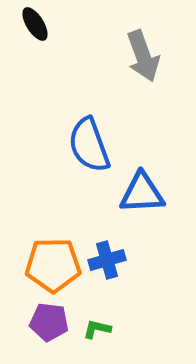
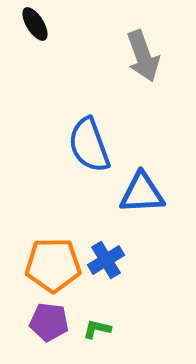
blue cross: moved 1 px left; rotated 15 degrees counterclockwise
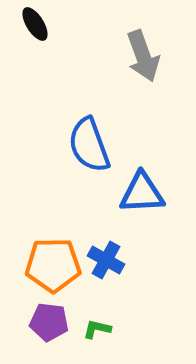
blue cross: rotated 30 degrees counterclockwise
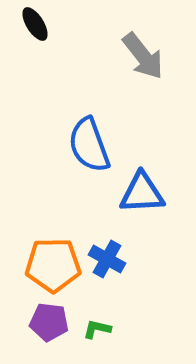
gray arrow: rotated 18 degrees counterclockwise
blue cross: moved 1 px right, 1 px up
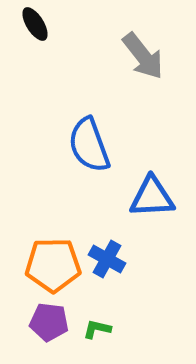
blue triangle: moved 10 px right, 4 px down
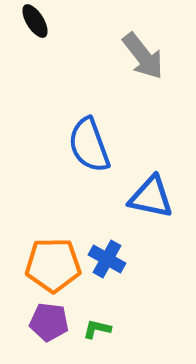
black ellipse: moved 3 px up
blue triangle: moved 1 px left; rotated 15 degrees clockwise
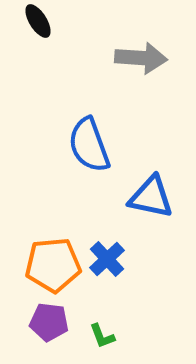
black ellipse: moved 3 px right
gray arrow: moved 2 px left, 2 px down; rotated 48 degrees counterclockwise
blue cross: rotated 18 degrees clockwise
orange pentagon: rotated 4 degrees counterclockwise
green L-shape: moved 5 px right, 7 px down; rotated 124 degrees counterclockwise
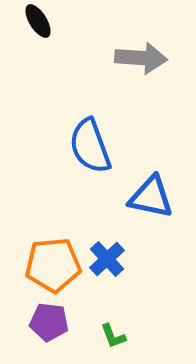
blue semicircle: moved 1 px right, 1 px down
green L-shape: moved 11 px right
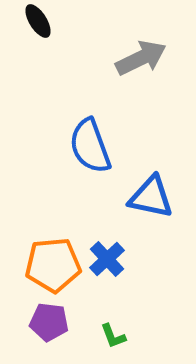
gray arrow: rotated 30 degrees counterclockwise
